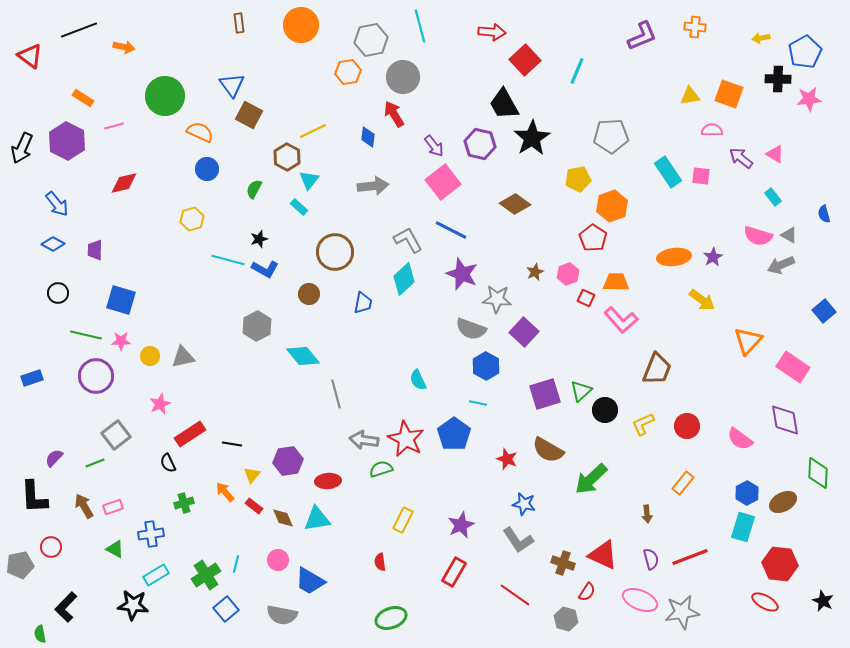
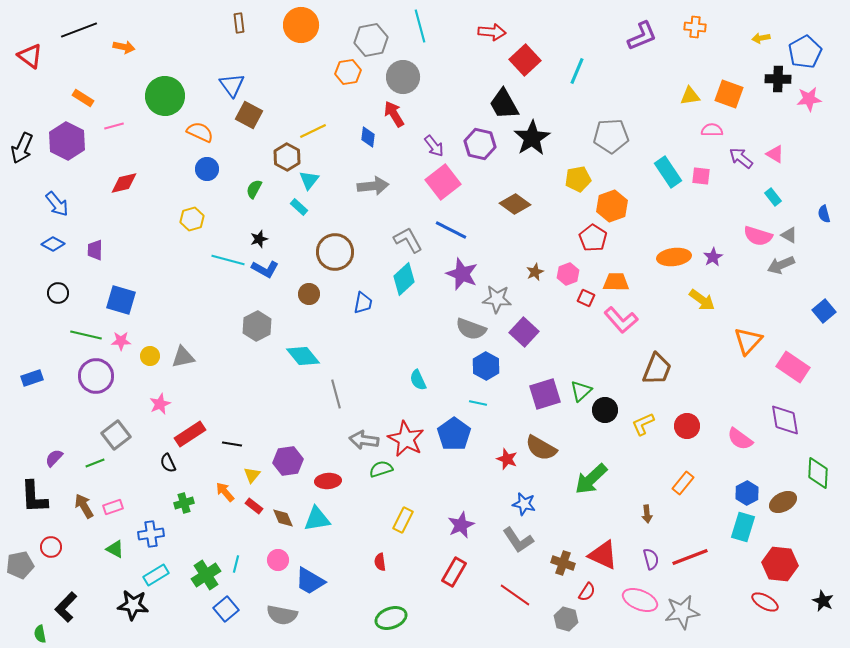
brown semicircle at (548, 450): moved 7 px left, 2 px up
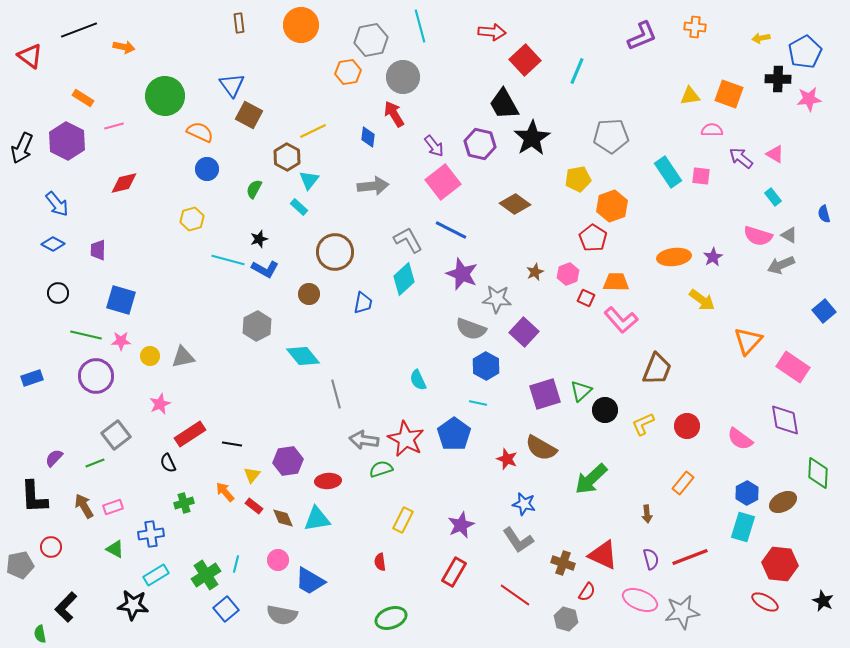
purple trapezoid at (95, 250): moved 3 px right
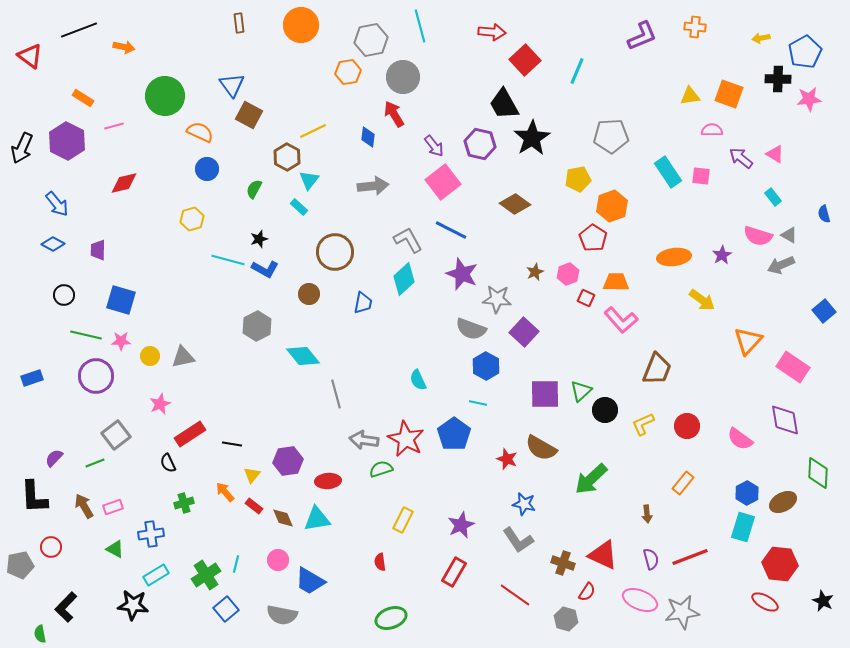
purple star at (713, 257): moved 9 px right, 2 px up
black circle at (58, 293): moved 6 px right, 2 px down
purple square at (545, 394): rotated 16 degrees clockwise
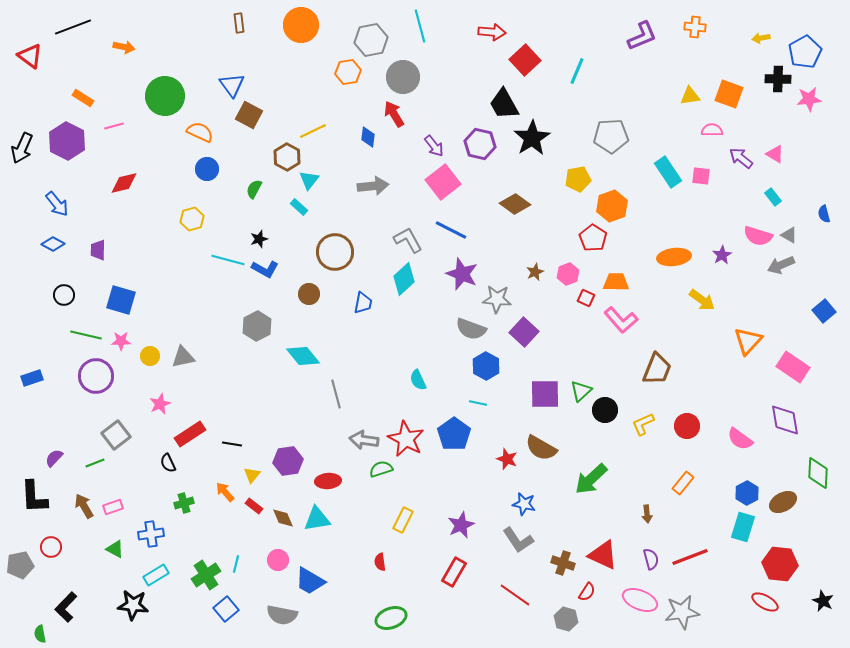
black line at (79, 30): moved 6 px left, 3 px up
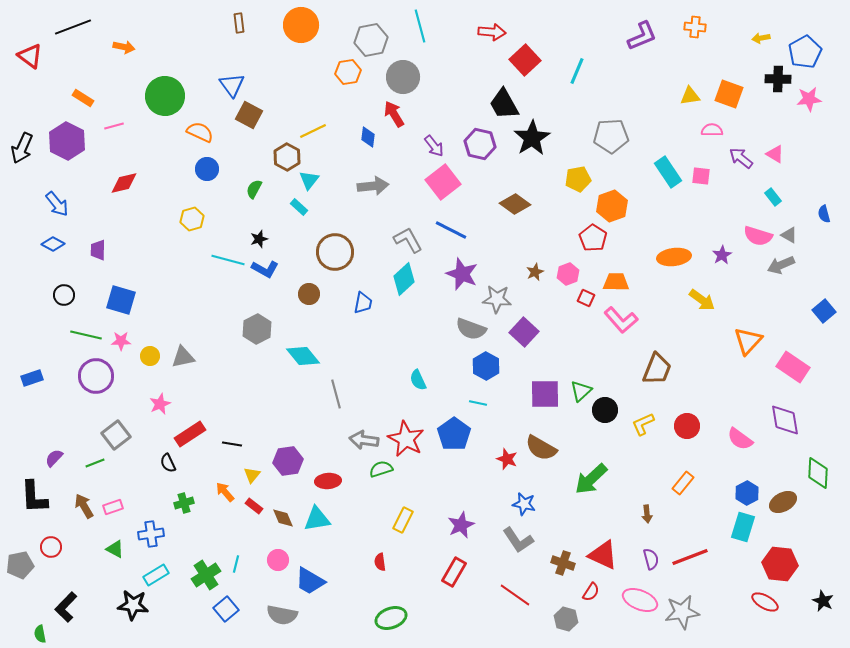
gray hexagon at (257, 326): moved 3 px down
red semicircle at (587, 592): moved 4 px right
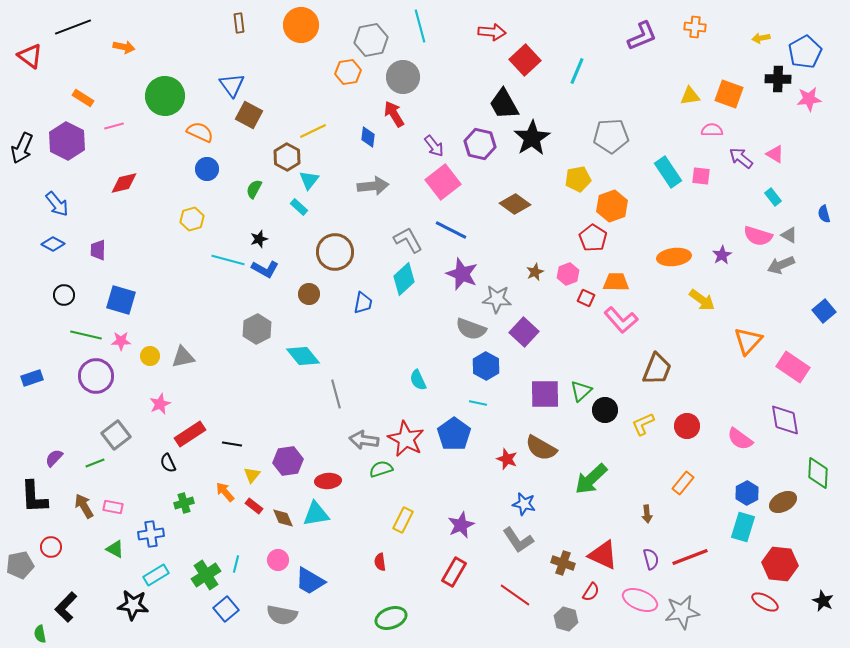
pink rectangle at (113, 507): rotated 30 degrees clockwise
cyan triangle at (317, 519): moved 1 px left, 5 px up
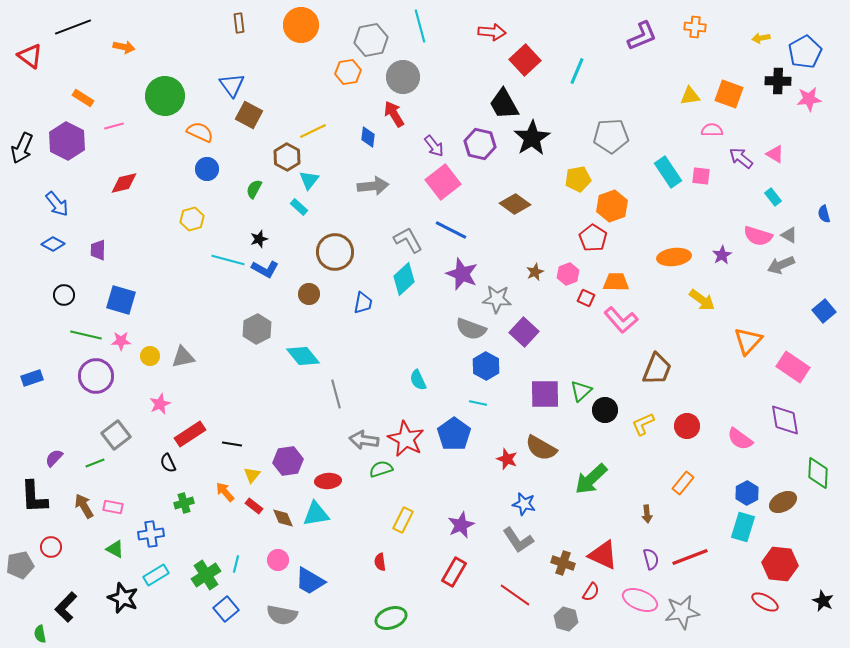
black cross at (778, 79): moved 2 px down
black star at (133, 605): moved 10 px left, 7 px up; rotated 16 degrees clockwise
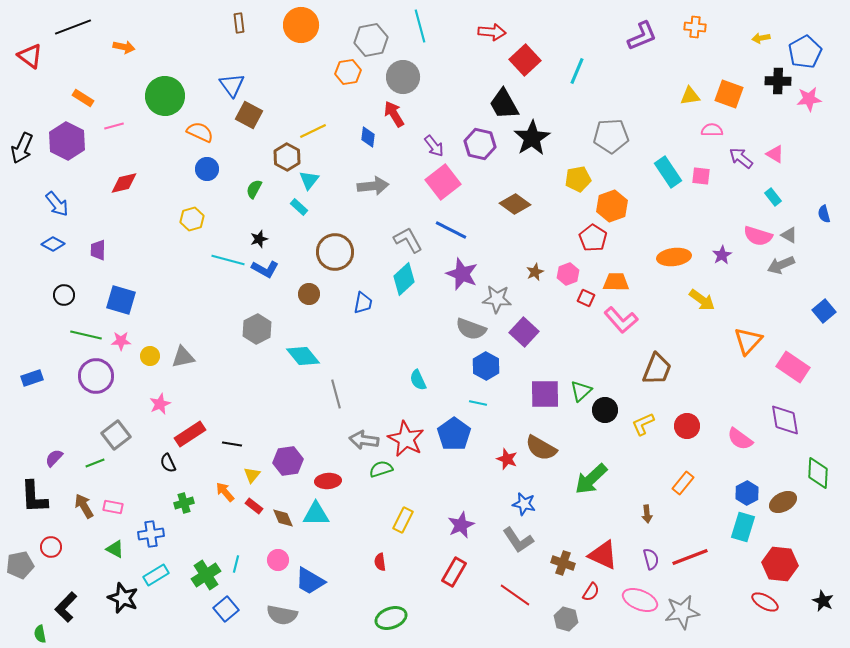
cyan triangle at (316, 514): rotated 8 degrees clockwise
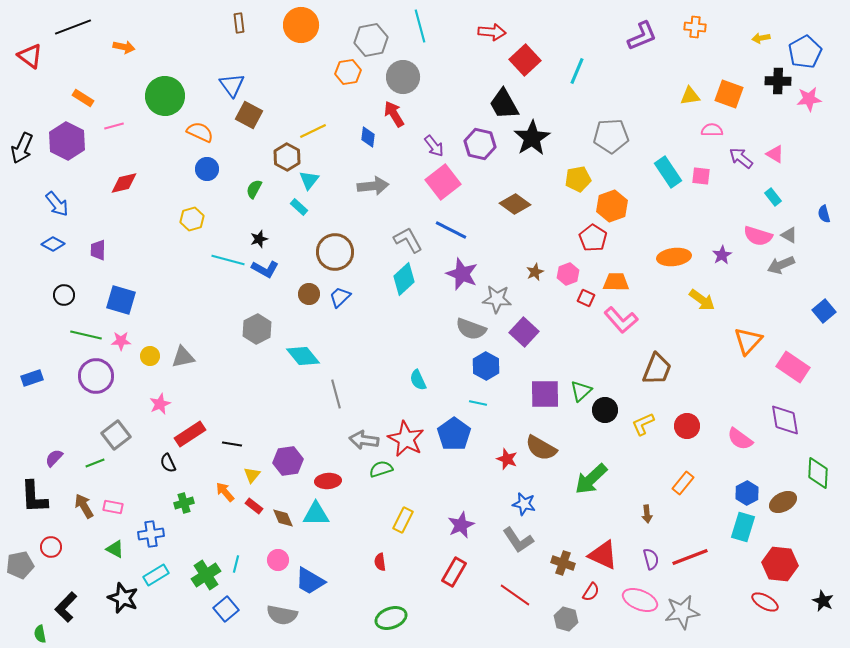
blue trapezoid at (363, 303): moved 23 px left, 6 px up; rotated 145 degrees counterclockwise
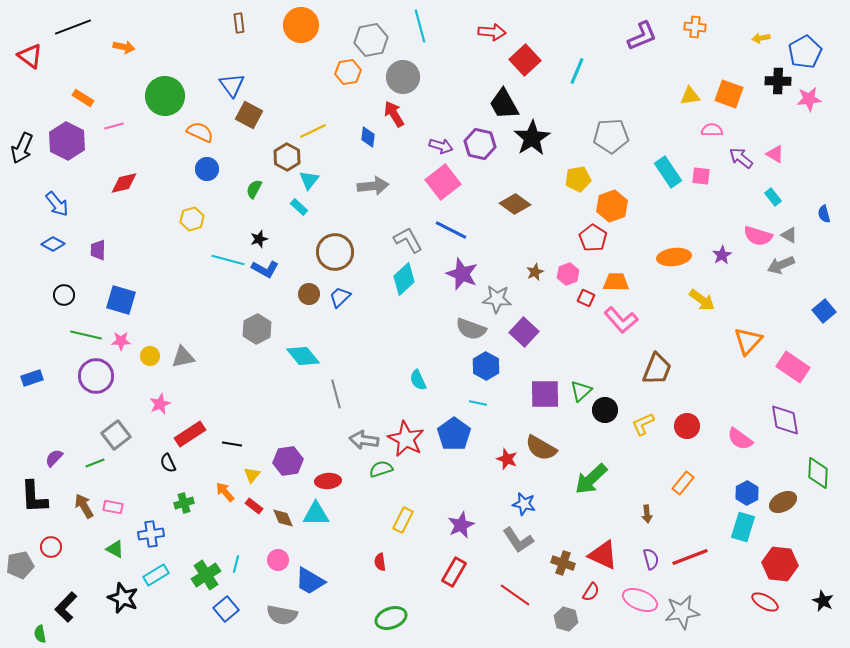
purple arrow at (434, 146): moved 7 px right; rotated 35 degrees counterclockwise
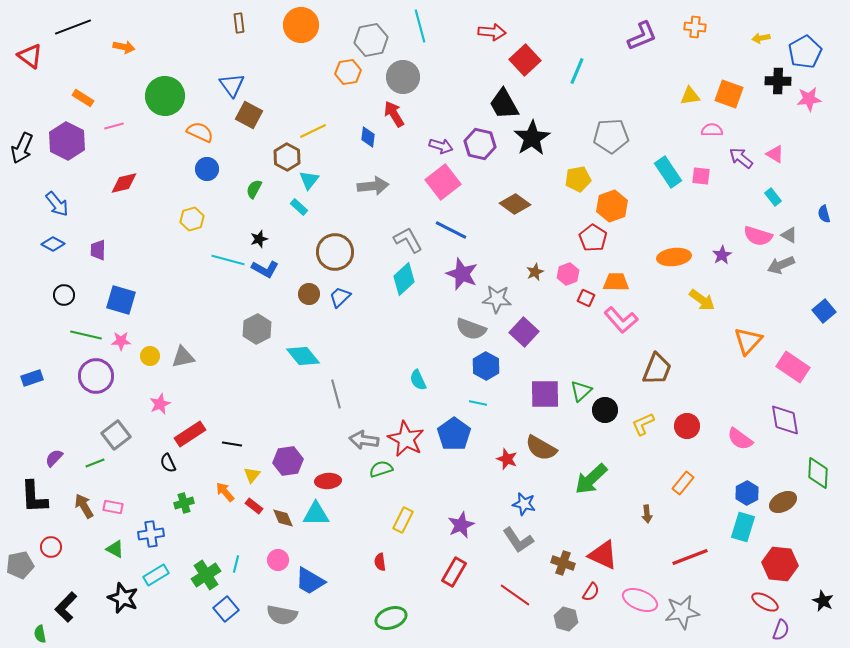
purple semicircle at (651, 559): moved 130 px right, 71 px down; rotated 35 degrees clockwise
